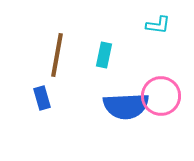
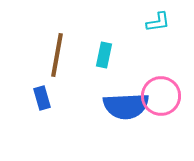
cyan L-shape: moved 3 px up; rotated 15 degrees counterclockwise
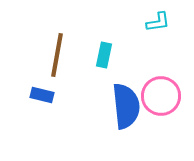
blue rectangle: moved 3 px up; rotated 60 degrees counterclockwise
blue semicircle: rotated 93 degrees counterclockwise
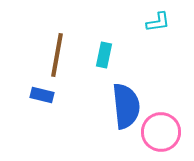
pink circle: moved 36 px down
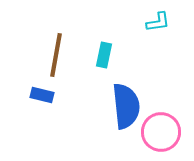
brown line: moved 1 px left
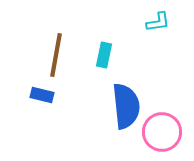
pink circle: moved 1 px right
